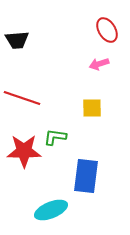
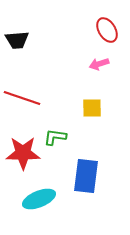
red star: moved 1 px left, 2 px down
cyan ellipse: moved 12 px left, 11 px up
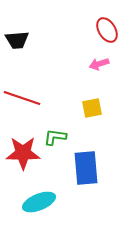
yellow square: rotated 10 degrees counterclockwise
blue rectangle: moved 8 px up; rotated 12 degrees counterclockwise
cyan ellipse: moved 3 px down
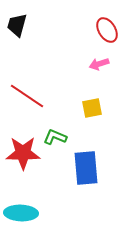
black trapezoid: moved 15 px up; rotated 110 degrees clockwise
red line: moved 5 px right, 2 px up; rotated 15 degrees clockwise
green L-shape: rotated 15 degrees clockwise
cyan ellipse: moved 18 px left, 11 px down; rotated 24 degrees clockwise
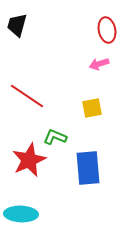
red ellipse: rotated 20 degrees clockwise
red star: moved 6 px right, 7 px down; rotated 24 degrees counterclockwise
blue rectangle: moved 2 px right
cyan ellipse: moved 1 px down
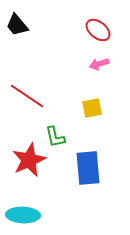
black trapezoid: rotated 55 degrees counterclockwise
red ellipse: moved 9 px left; rotated 40 degrees counterclockwise
green L-shape: rotated 125 degrees counterclockwise
cyan ellipse: moved 2 px right, 1 px down
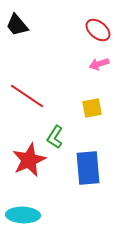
green L-shape: rotated 45 degrees clockwise
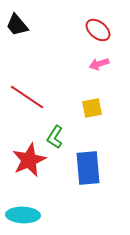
red line: moved 1 px down
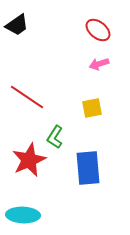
black trapezoid: rotated 85 degrees counterclockwise
